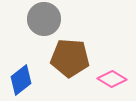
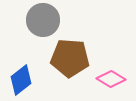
gray circle: moved 1 px left, 1 px down
pink diamond: moved 1 px left
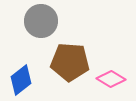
gray circle: moved 2 px left, 1 px down
brown pentagon: moved 4 px down
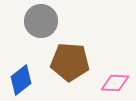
pink diamond: moved 4 px right, 4 px down; rotated 28 degrees counterclockwise
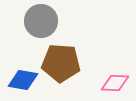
brown pentagon: moved 9 px left, 1 px down
blue diamond: moved 2 px right; rotated 48 degrees clockwise
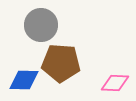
gray circle: moved 4 px down
blue diamond: moved 1 px right; rotated 8 degrees counterclockwise
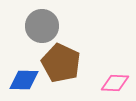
gray circle: moved 1 px right, 1 px down
brown pentagon: rotated 21 degrees clockwise
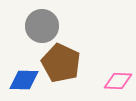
pink diamond: moved 3 px right, 2 px up
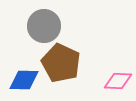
gray circle: moved 2 px right
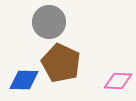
gray circle: moved 5 px right, 4 px up
